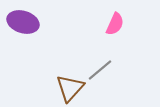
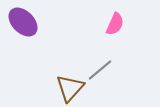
purple ellipse: rotated 28 degrees clockwise
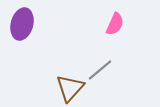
purple ellipse: moved 1 px left, 2 px down; rotated 60 degrees clockwise
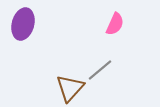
purple ellipse: moved 1 px right
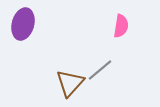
pink semicircle: moved 6 px right, 2 px down; rotated 15 degrees counterclockwise
brown triangle: moved 5 px up
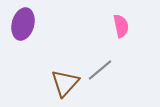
pink semicircle: rotated 20 degrees counterclockwise
brown triangle: moved 5 px left
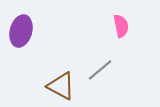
purple ellipse: moved 2 px left, 7 px down
brown triangle: moved 4 px left, 3 px down; rotated 44 degrees counterclockwise
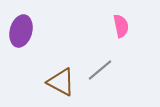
brown triangle: moved 4 px up
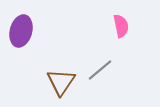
brown triangle: rotated 36 degrees clockwise
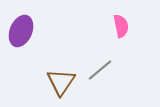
purple ellipse: rotated 8 degrees clockwise
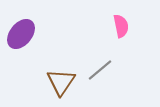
purple ellipse: moved 3 px down; rotated 16 degrees clockwise
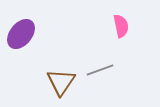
gray line: rotated 20 degrees clockwise
